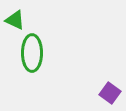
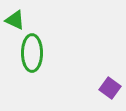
purple square: moved 5 px up
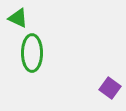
green triangle: moved 3 px right, 2 px up
